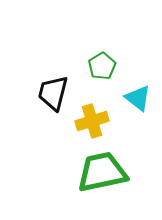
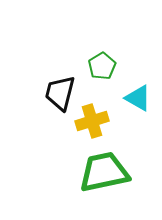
black trapezoid: moved 7 px right
cyan triangle: rotated 8 degrees counterclockwise
green trapezoid: moved 2 px right
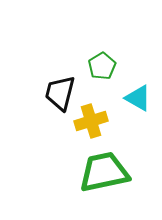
yellow cross: moved 1 px left
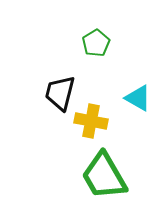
green pentagon: moved 6 px left, 23 px up
yellow cross: rotated 28 degrees clockwise
green trapezoid: moved 4 px down; rotated 108 degrees counterclockwise
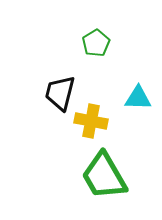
cyan triangle: rotated 28 degrees counterclockwise
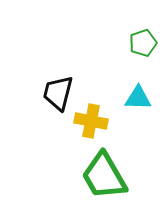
green pentagon: moved 47 px right; rotated 12 degrees clockwise
black trapezoid: moved 2 px left
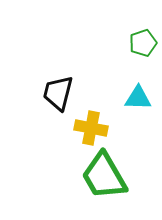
yellow cross: moved 7 px down
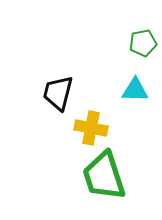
green pentagon: rotated 8 degrees clockwise
cyan triangle: moved 3 px left, 8 px up
green trapezoid: rotated 12 degrees clockwise
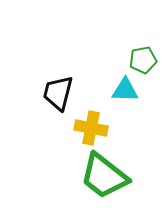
green pentagon: moved 17 px down
cyan triangle: moved 10 px left
green trapezoid: rotated 34 degrees counterclockwise
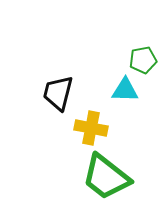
green trapezoid: moved 2 px right, 1 px down
